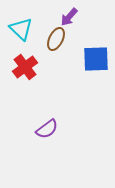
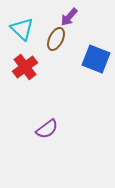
cyan triangle: moved 1 px right
blue square: rotated 24 degrees clockwise
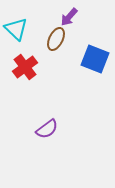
cyan triangle: moved 6 px left
blue square: moved 1 px left
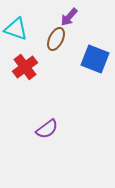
cyan triangle: rotated 25 degrees counterclockwise
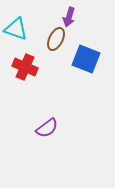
purple arrow: rotated 24 degrees counterclockwise
blue square: moved 9 px left
red cross: rotated 30 degrees counterclockwise
purple semicircle: moved 1 px up
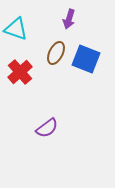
purple arrow: moved 2 px down
brown ellipse: moved 14 px down
red cross: moved 5 px left, 5 px down; rotated 25 degrees clockwise
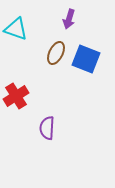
red cross: moved 4 px left, 24 px down; rotated 10 degrees clockwise
purple semicircle: rotated 130 degrees clockwise
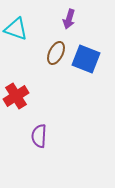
purple semicircle: moved 8 px left, 8 px down
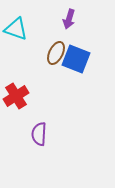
blue square: moved 10 px left
purple semicircle: moved 2 px up
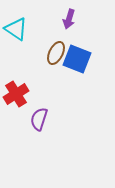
cyan triangle: rotated 15 degrees clockwise
blue square: moved 1 px right
red cross: moved 2 px up
purple semicircle: moved 15 px up; rotated 15 degrees clockwise
